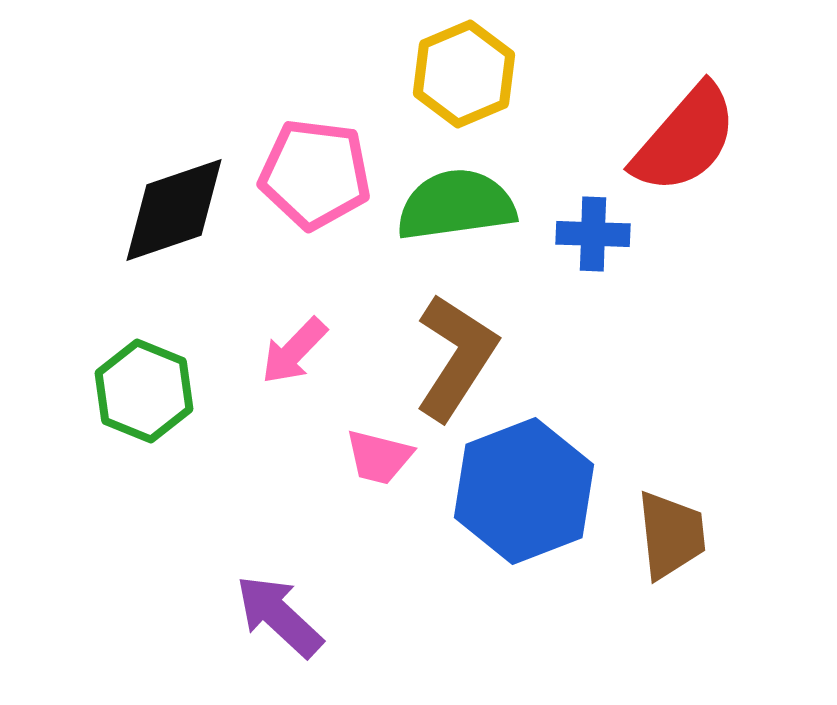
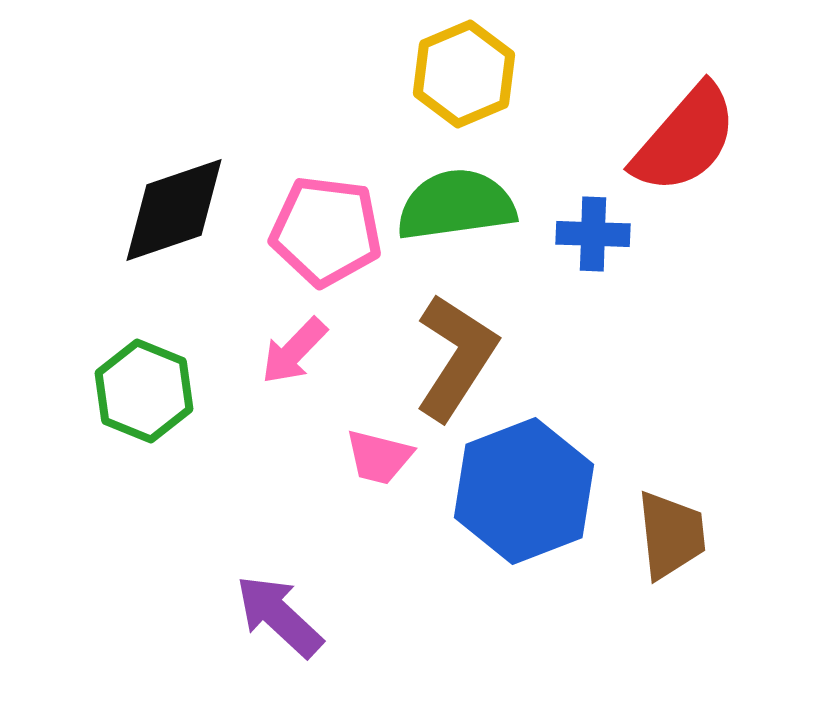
pink pentagon: moved 11 px right, 57 px down
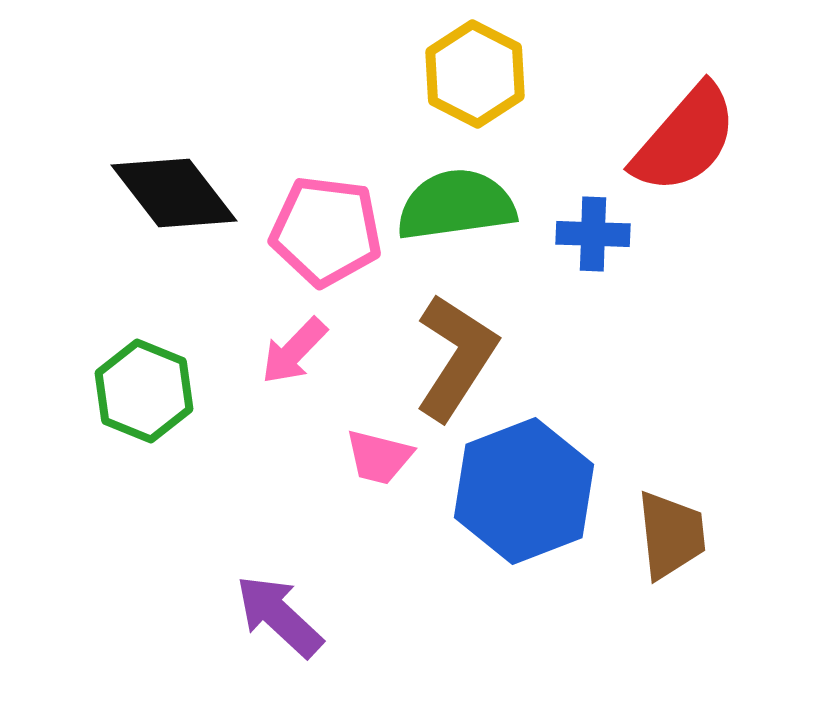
yellow hexagon: moved 11 px right; rotated 10 degrees counterclockwise
black diamond: moved 17 px up; rotated 71 degrees clockwise
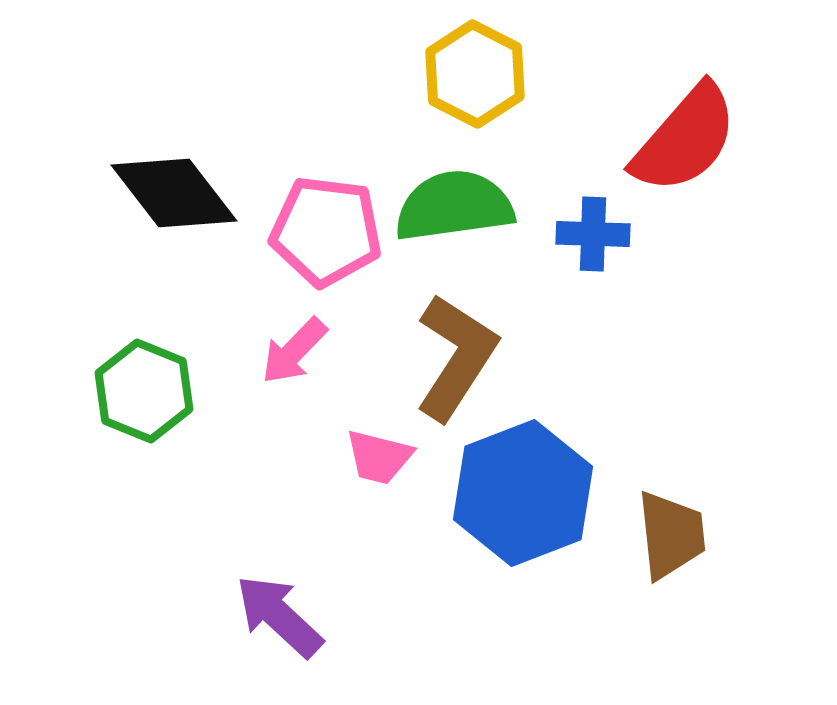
green semicircle: moved 2 px left, 1 px down
blue hexagon: moved 1 px left, 2 px down
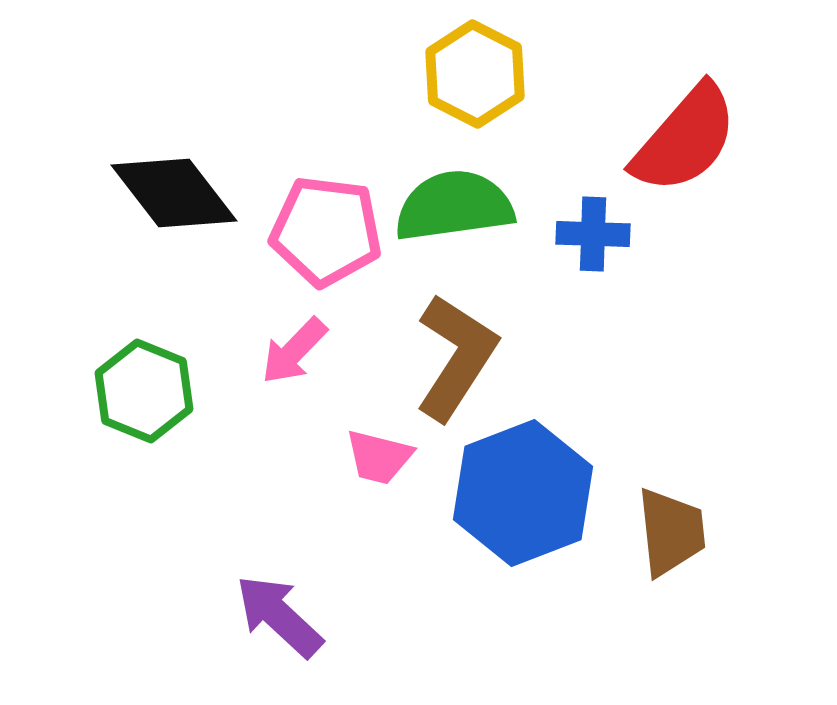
brown trapezoid: moved 3 px up
